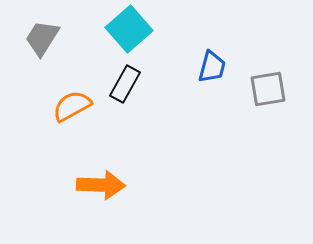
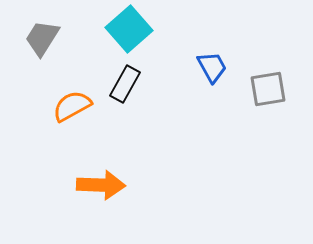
blue trapezoid: rotated 44 degrees counterclockwise
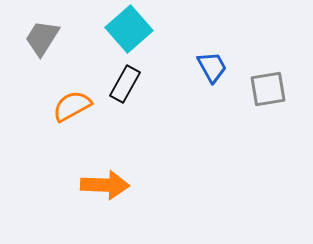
orange arrow: moved 4 px right
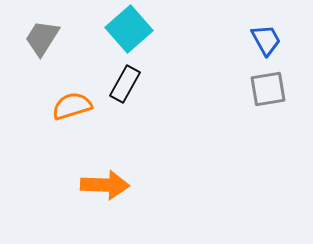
blue trapezoid: moved 54 px right, 27 px up
orange semicircle: rotated 12 degrees clockwise
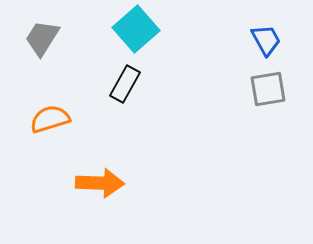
cyan square: moved 7 px right
orange semicircle: moved 22 px left, 13 px down
orange arrow: moved 5 px left, 2 px up
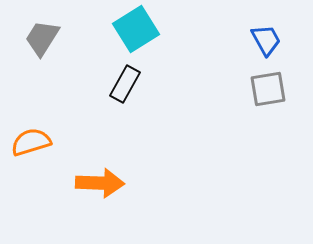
cyan square: rotated 9 degrees clockwise
orange semicircle: moved 19 px left, 23 px down
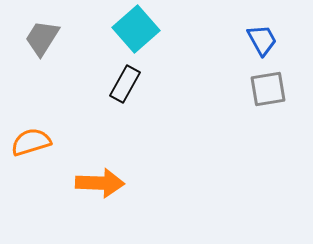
cyan square: rotated 9 degrees counterclockwise
blue trapezoid: moved 4 px left
